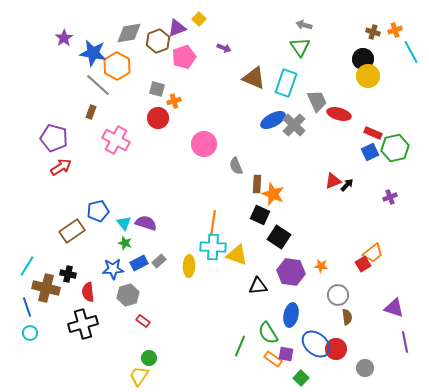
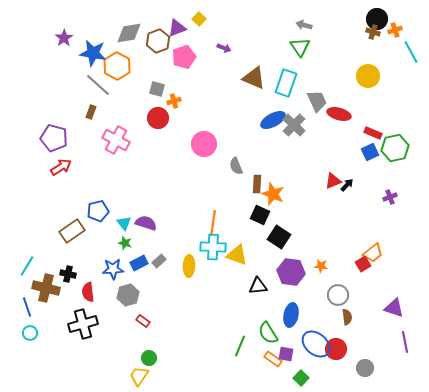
black circle at (363, 59): moved 14 px right, 40 px up
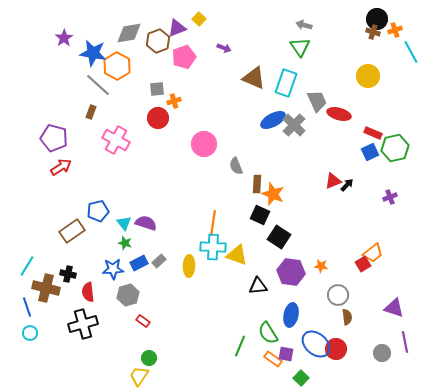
gray square at (157, 89): rotated 21 degrees counterclockwise
gray circle at (365, 368): moved 17 px right, 15 px up
